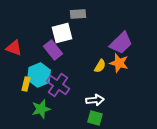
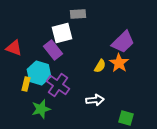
purple trapezoid: moved 2 px right, 1 px up
orange star: rotated 18 degrees clockwise
cyan hexagon: moved 2 px up; rotated 20 degrees counterclockwise
green square: moved 31 px right
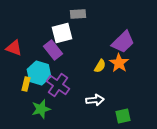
green square: moved 3 px left, 2 px up; rotated 28 degrees counterclockwise
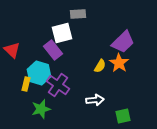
red triangle: moved 2 px left, 2 px down; rotated 24 degrees clockwise
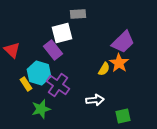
yellow semicircle: moved 4 px right, 3 px down
yellow rectangle: rotated 48 degrees counterclockwise
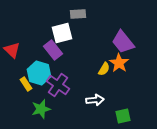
purple trapezoid: rotated 95 degrees clockwise
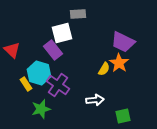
purple trapezoid: rotated 25 degrees counterclockwise
